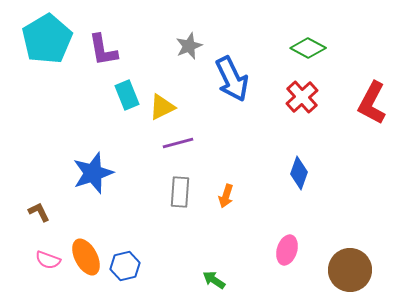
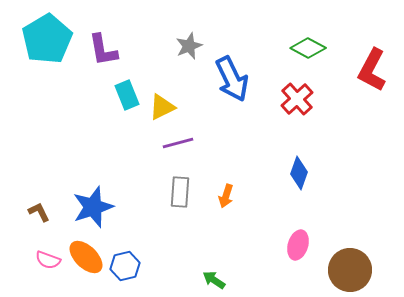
red cross: moved 5 px left, 2 px down
red L-shape: moved 33 px up
blue star: moved 34 px down
pink ellipse: moved 11 px right, 5 px up
orange ellipse: rotated 18 degrees counterclockwise
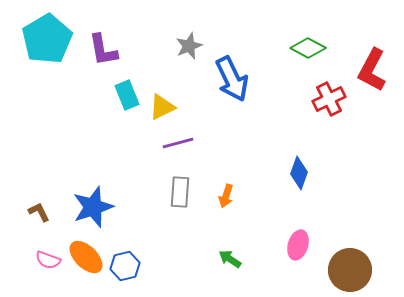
red cross: moved 32 px right; rotated 16 degrees clockwise
green arrow: moved 16 px right, 21 px up
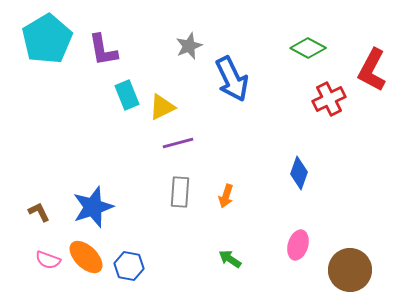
blue hexagon: moved 4 px right; rotated 24 degrees clockwise
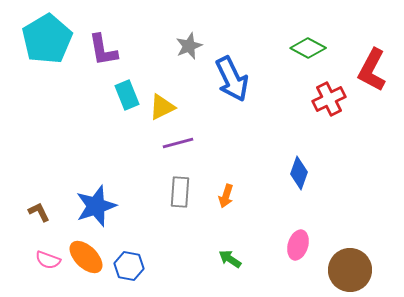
blue star: moved 3 px right, 1 px up
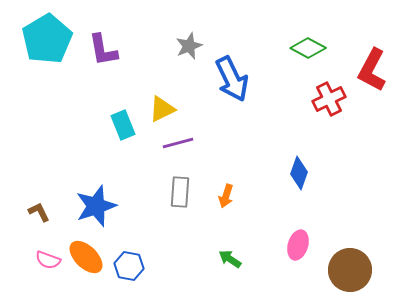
cyan rectangle: moved 4 px left, 30 px down
yellow triangle: moved 2 px down
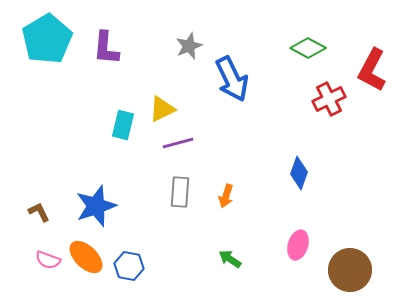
purple L-shape: moved 3 px right, 2 px up; rotated 15 degrees clockwise
cyan rectangle: rotated 36 degrees clockwise
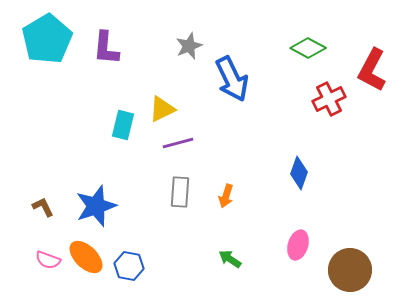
brown L-shape: moved 4 px right, 5 px up
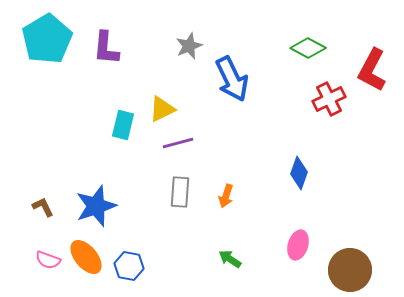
orange ellipse: rotated 6 degrees clockwise
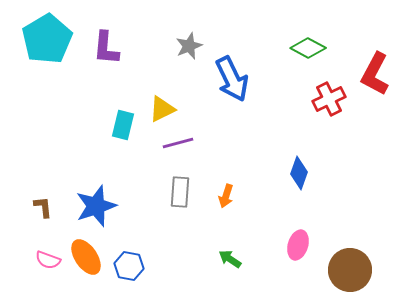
red L-shape: moved 3 px right, 4 px down
brown L-shape: rotated 20 degrees clockwise
orange ellipse: rotated 6 degrees clockwise
